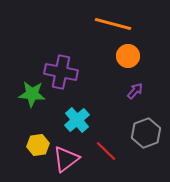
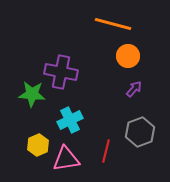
purple arrow: moved 1 px left, 2 px up
cyan cross: moved 7 px left; rotated 15 degrees clockwise
gray hexagon: moved 6 px left, 1 px up
yellow hexagon: rotated 15 degrees counterclockwise
red line: rotated 60 degrees clockwise
pink triangle: rotated 28 degrees clockwise
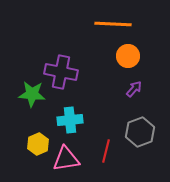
orange line: rotated 12 degrees counterclockwise
cyan cross: rotated 20 degrees clockwise
yellow hexagon: moved 1 px up
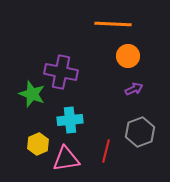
purple arrow: rotated 24 degrees clockwise
green star: rotated 16 degrees clockwise
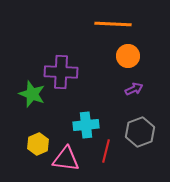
purple cross: rotated 8 degrees counterclockwise
cyan cross: moved 16 px right, 5 px down
pink triangle: rotated 16 degrees clockwise
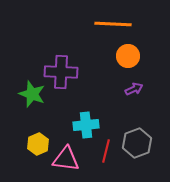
gray hexagon: moved 3 px left, 11 px down
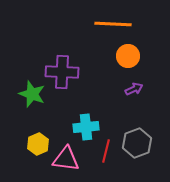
purple cross: moved 1 px right
cyan cross: moved 2 px down
